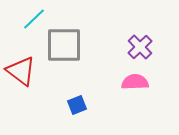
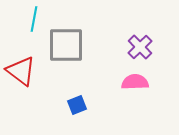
cyan line: rotated 35 degrees counterclockwise
gray square: moved 2 px right
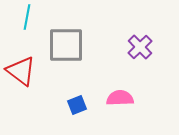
cyan line: moved 7 px left, 2 px up
pink semicircle: moved 15 px left, 16 px down
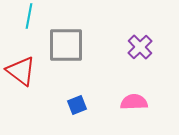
cyan line: moved 2 px right, 1 px up
pink semicircle: moved 14 px right, 4 px down
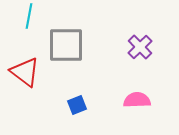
red triangle: moved 4 px right, 1 px down
pink semicircle: moved 3 px right, 2 px up
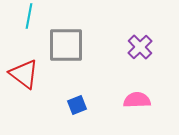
red triangle: moved 1 px left, 2 px down
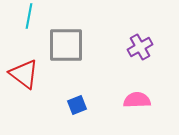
purple cross: rotated 15 degrees clockwise
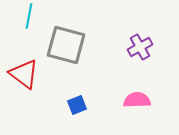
gray square: rotated 15 degrees clockwise
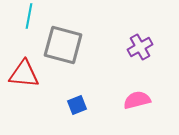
gray square: moved 3 px left
red triangle: rotated 32 degrees counterclockwise
pink semicircle: rotated 12 degrees counterclockwise
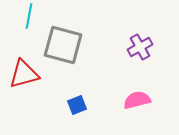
red triangle: rotated 20 degrees counterclockwise
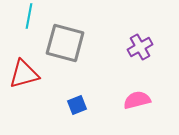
gray square: moved 2 px right, 2 px up
